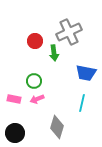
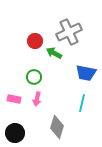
green arrow: rotated 126 degrees clockwise
green circle: moved 4 px up
pink arrow: rotated 56 degrees counterclockwise
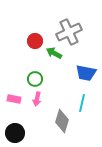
green circle: moved 1 px right, 2 px down
gray diamond: moved 5 px right, 6 px up
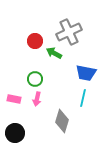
cyan line: moved 1 px right, 5 px up
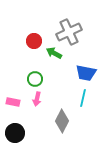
red circle: moved 1 px left
pink rectangle: moved 1 px left, 3 px down
gray diamond: rotated 10 degrees clockwise
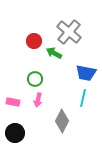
gray cross: rotated 25 degrees counterclockwise
pink arrow: moved 1 px right, 1 px down
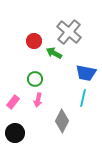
pink rectangle: rotated 64 degrees counterclockwise
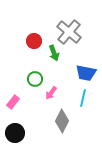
green arrow: rotated 140 degrees counterclockwise
pink arrow: moved 13 px right, 7 px up; rotated 24 degrees clockwise
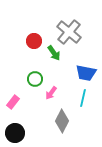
green arrow: rotated 14 degrees counterclockwise
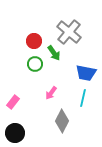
green circle: moved 15 px up
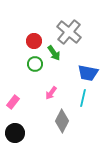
blue trapezoid: moved 2 px right
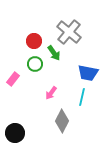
cyan line: moved 1 px left, 1 px up
pink rectangle: moved 23 px up
